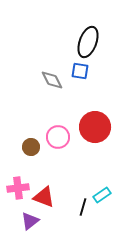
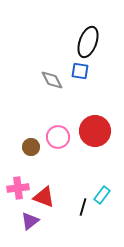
red circle: moved 4 px down
cyan rectangle: rotated 18 degrees counterclockwise
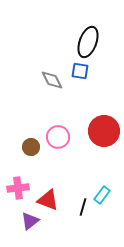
red circle: moved 9 px right
red triangle: moved 4 px right, 3 px down
